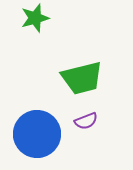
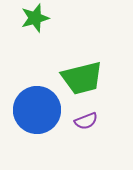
blue circle: moved 24 px up
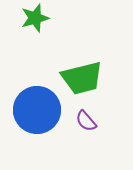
purple semicircle: rotated 70 degrees clockwise
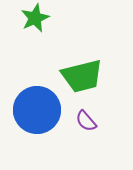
green star: rotated 8 degrees counterclockwise
green trapezoid: moved 2 px up
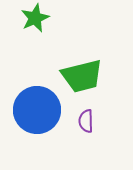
purple semicircle: rotated 40 degrees clockwise
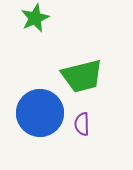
blue circle: moved 3 px right, 3 px down
purple semicircle: moved 4 px left, 3 px down
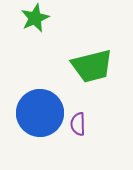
green trapezoid: moved 10 px right, 10 px up
purple semicircle: moved 4 px left
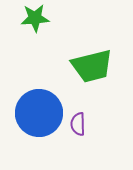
green star: rotated 20 degrees clockwise
blue circle: moved 1 px left
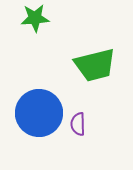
green trapezoid: moved 3 px right, 1 px up
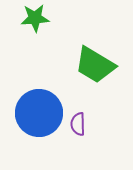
green trapezoid: rotated 45 degrees clockwise
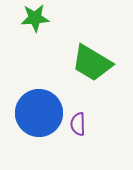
green trapezoid: moved 3 px left, 2 px up
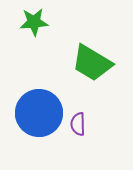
green star: moved 1 px left, 4 px down
